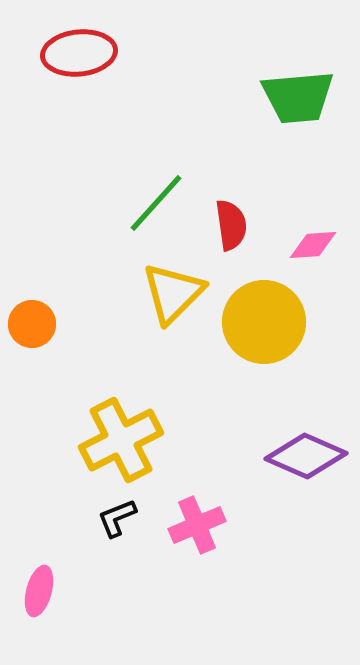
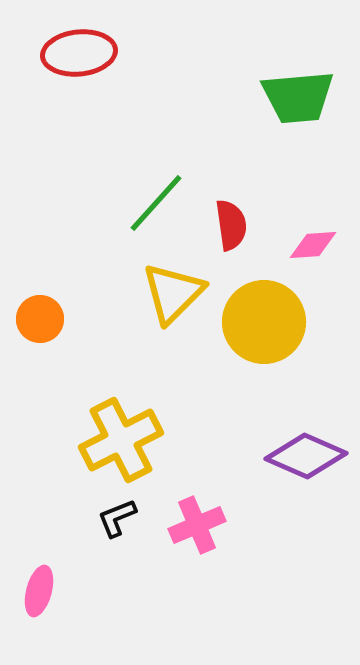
orange circle: moved 8 px right, 5 px up
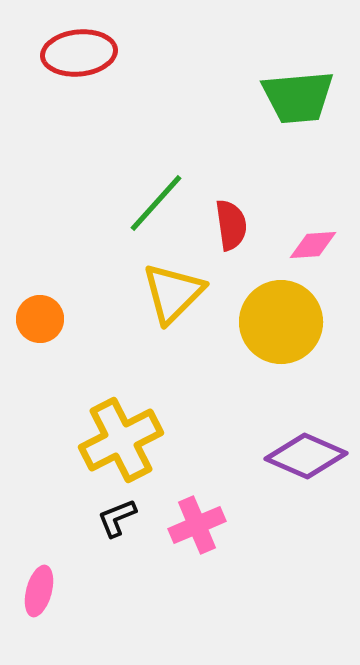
yellow circle: moved 17 px right
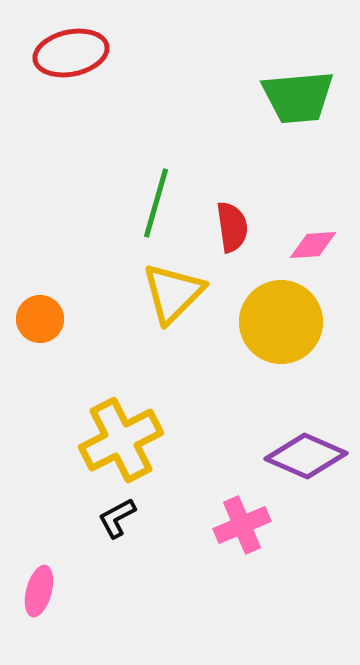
red ellipse: moved 8 px left; rotated 6 degrees counterclockwise
green line: rotated 26 degrees counterclockwise
red semicircle: moved 1 px right, 2 px down
black L-shape: rotated 6 degrees counterclockwise
pink cross: moved 45 px right
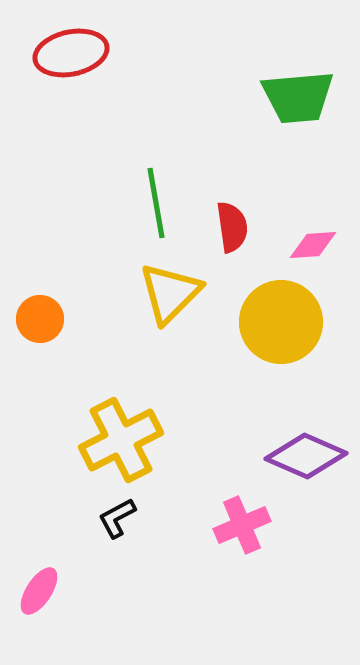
green line: rotated 26 degrees counterclockwise
yellow triangle: moved 3 px left
pink ellipse: rotated 18 degrees clockwise
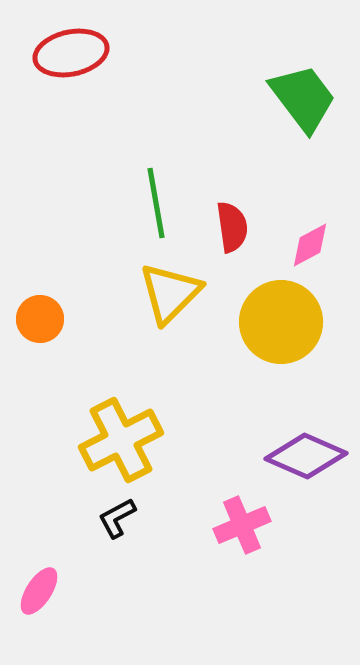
green trapezoid: moved 5 px right, 1 px down; rotated 122 degrees counterclockwise
pink diamond: moved 3 px left; rotated 24 degrees counterclockwise
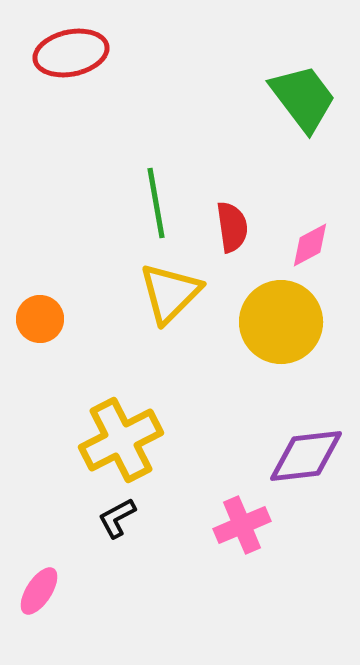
purple diamond: rotated 30 degrees counterclockwise
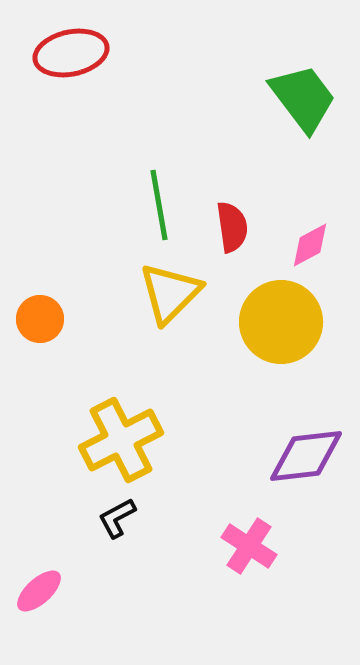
green line: moved 3 px right, 2 px down
pink cross: moved 7 px right, 21 px down; rotated 34 degrees counterclockwise
pink ellipse: rotated 15 degrees clockwise
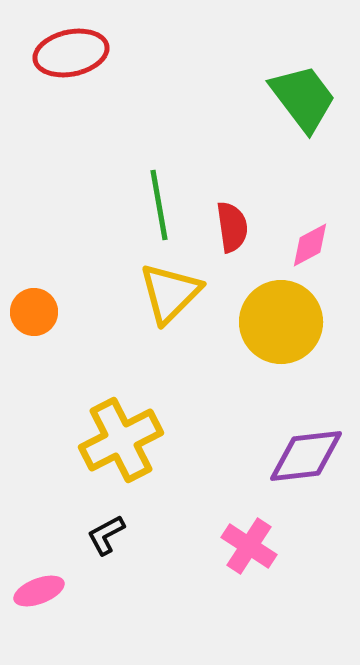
orange circle: moved 6 px left, 7 px up
black L-shape: moved 11 px left, 17 px down
pink ellipse: rotated 21 degrees clockwise
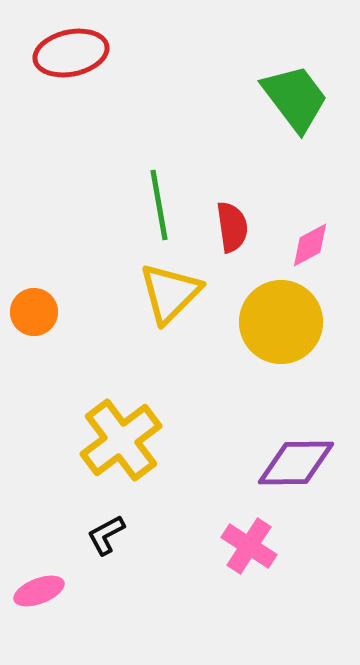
green trapezoid: moved 8 px left
yellow cross: rotated 10 degrees counterclockwise
purple diamond: moved 10 px left, 7 px down; rotated 6 degrees clockwise
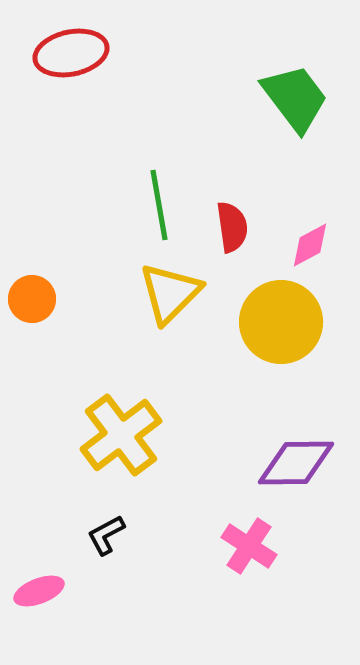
orange circle: moved 2 px left, 13 px up
yellow cross: moved 5 px up
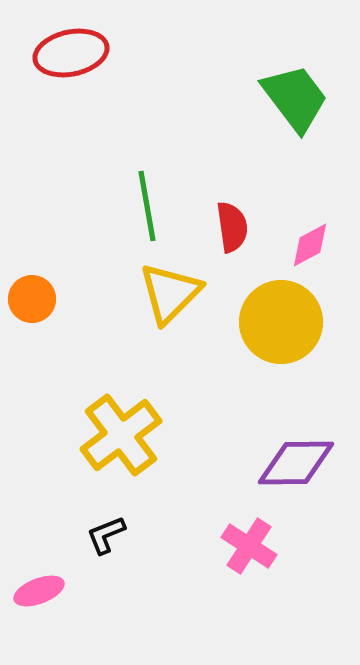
green line: moved 12 px left, 1 px down
black L-shape: rotated 6 degrees clockwise
